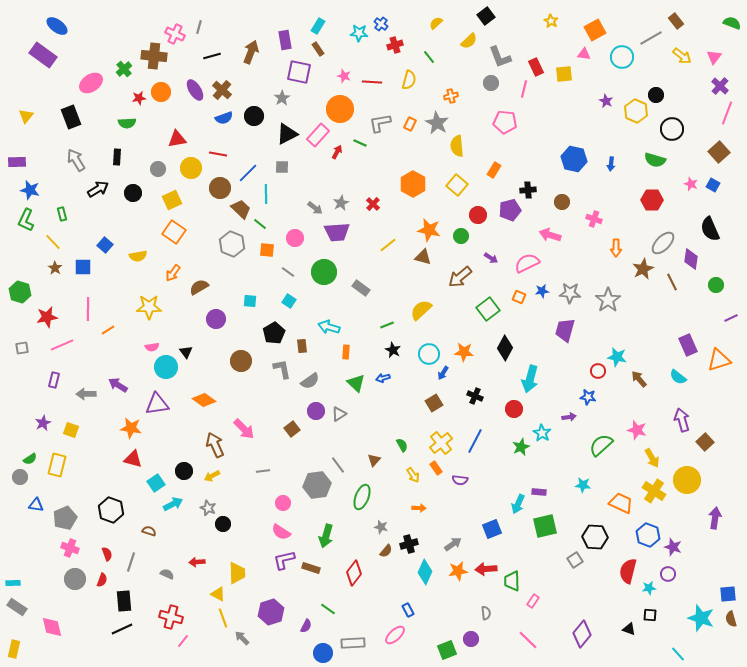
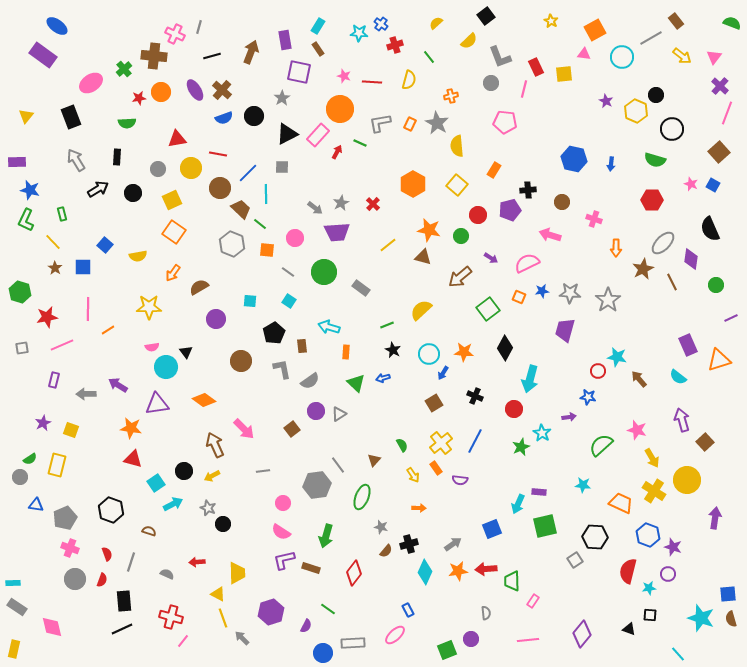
pink line at (528, 640): rotated 50 degrees counterclockwise
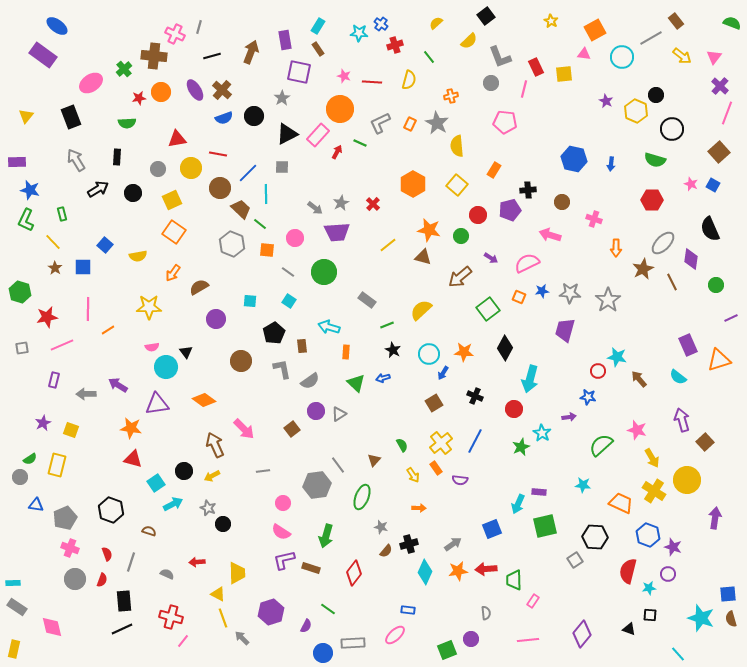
gray L-shape at (380, 123): rotated 15 degrees counterclockwise
gray rectangle at (361, 288): moved 6 px right, 12 px down
green trapezoid at (512, 581): moved 2 px right, 1 px up
blue rectangle at (408, 610): rotated 56 degrees counterclockwise
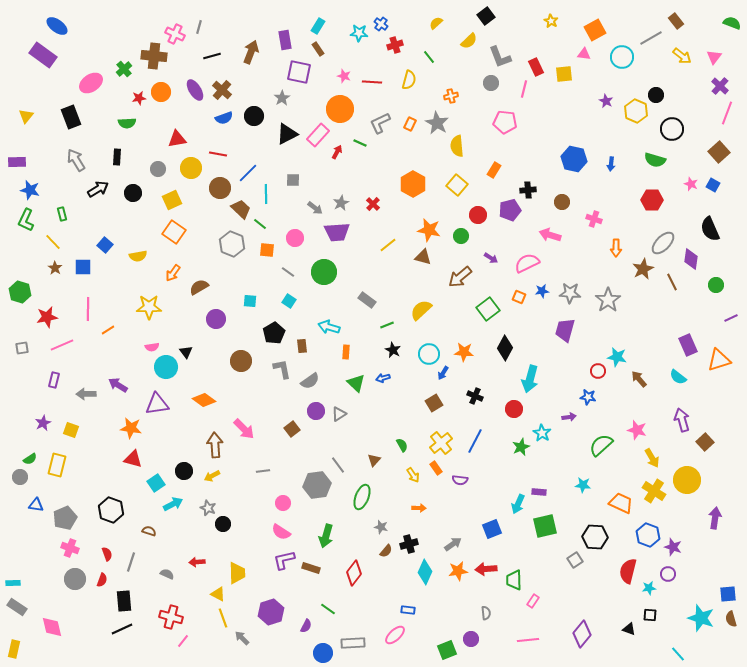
gray square at (282, 167): moved 11 px right, 13 px down
brown arrow at (215, 445): rotated 20 degrees clockwise
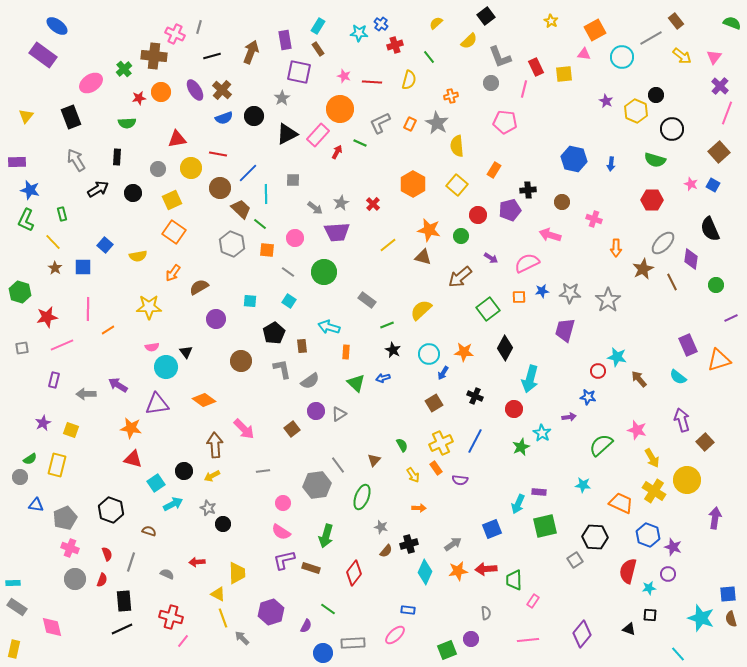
orange square at (519, 297): rotated 24 degrees counterclockwise
yellow cross at (441, 443): rotated 15 degrees clockwise
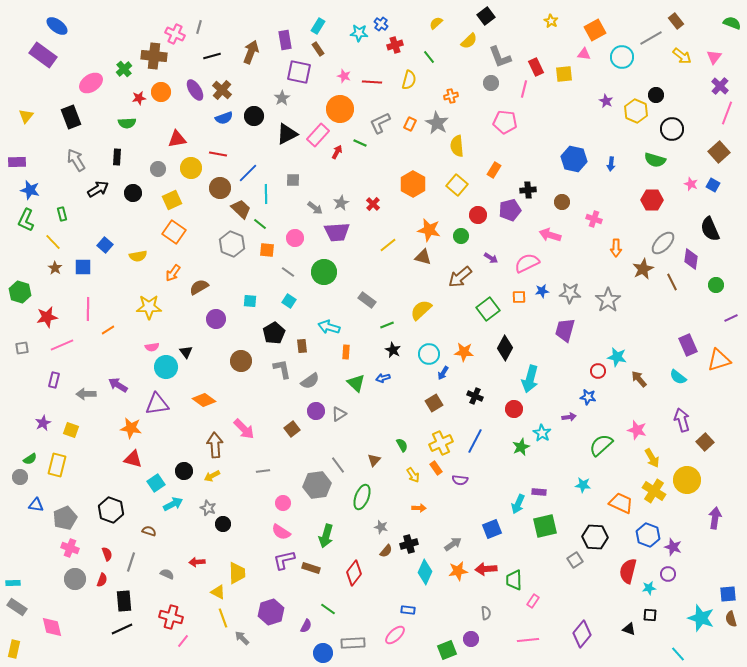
yellow triangle at (218, 594): moved 2 px up
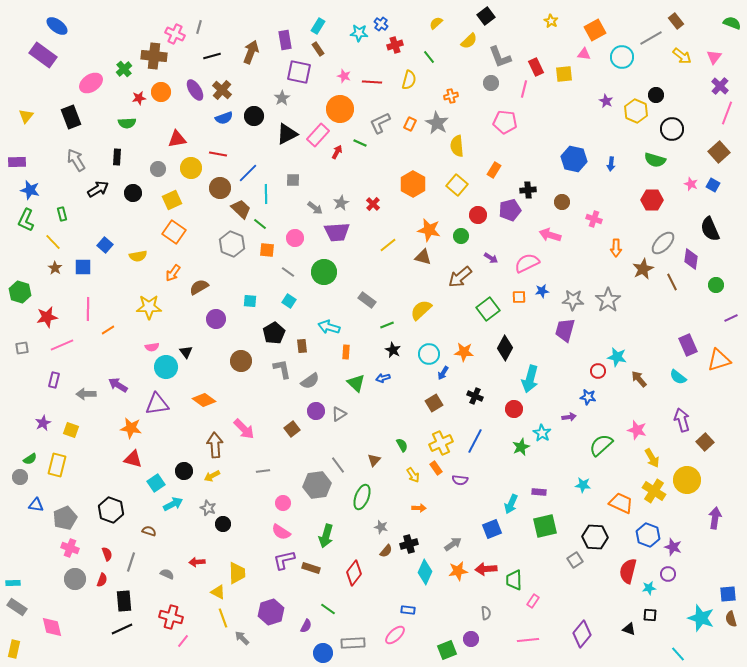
gray star at (570, 293): moved 3 px right, 7 px down
cyan arrow at (518, 504): moved 7 px left
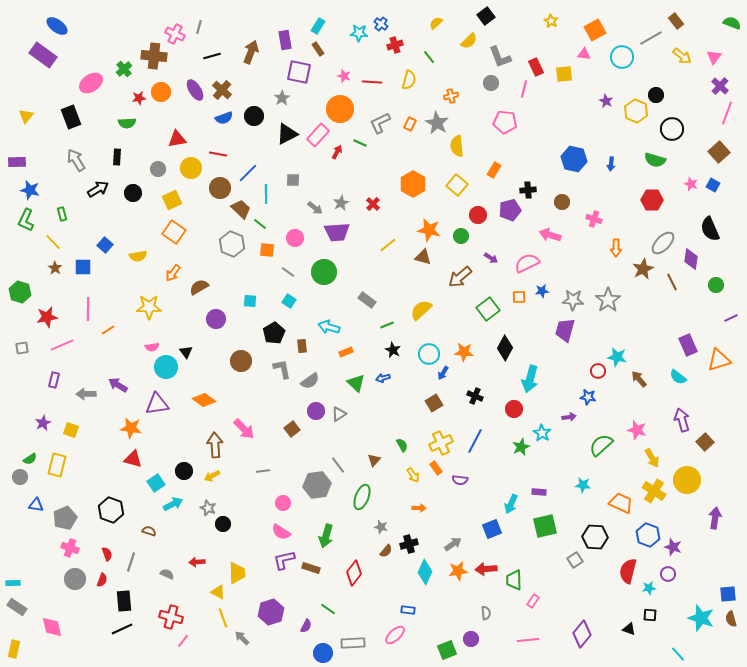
orange rectangle at (346, 352): rotated 64 degrees clockwise
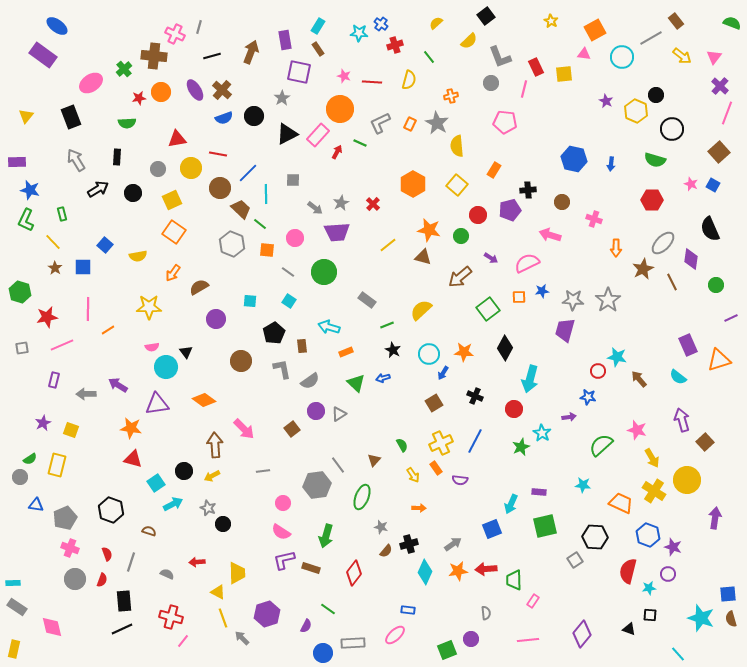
purple hexagon at (271, 612): moved 4 px left, 2 px down
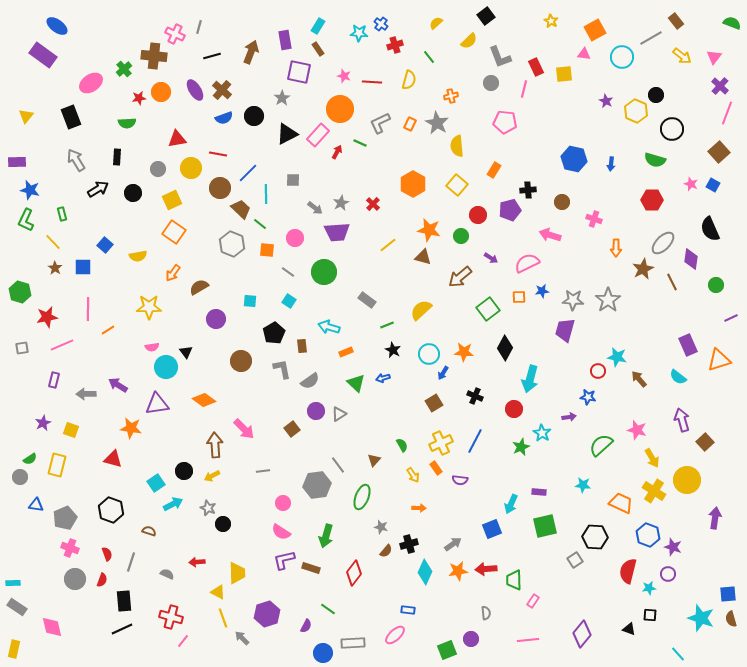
red triangle at (133, 459): moved 20 px left
